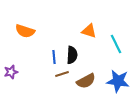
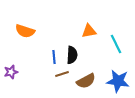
orange triangle: rotated 28 degrees counterclockwise
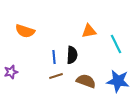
brown line: moved 6 px left, 2 px down
brown semicircle: rotated 132 degrees counterclockwise
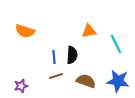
purple star: moved 10 px right, 14 px down
